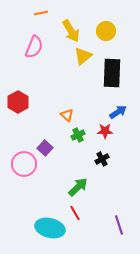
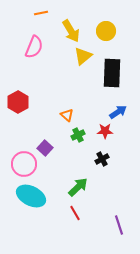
cyan ellipse: moved 19 px left, 32 px up; rotated 12 degrees clockwise
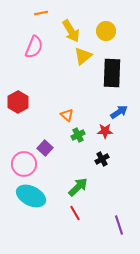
blue arrow: moved 1 px right
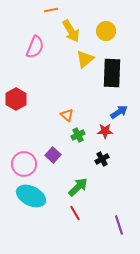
orange line: moved 10 px right, 3 px up
pink semicircle: moved 1 px right
yellow triangle: moved 2 px right, 3 px down
red hexagon: moved 2 px left, 3 px up
purple square: moved 8 px right, 7 px down
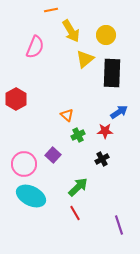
yellow circle: moved 4 px down
